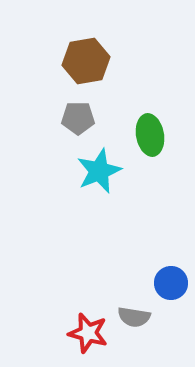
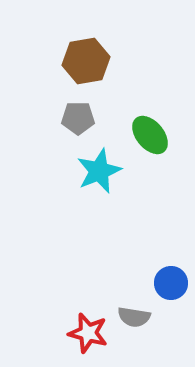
green ellipse: rotated 30 degrees counterclockwise
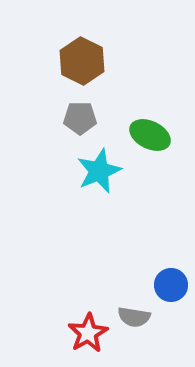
brown hexagon: moved 4 px left; rotated 24 degrees counterclockwise
gray pentagon: moved 2 px right
green ellipse: rotated 24 degrees counterclockwise
blue circle: moved 2 px down
red star: rotated 27 degrees clockwise
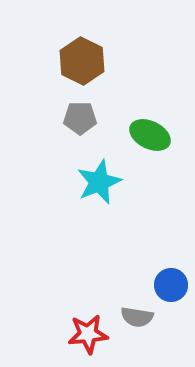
cyan star: moved 11 px down
gray semicircle: moved 3 px right
red star: moved 1 px down; rotated 24 degrees clockwise
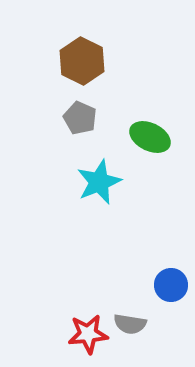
gray pentagon: rotated 24 degrees clockwise
green ellipse: moved 2 px down
gray semicircle: moved 7 px left, 7 px down
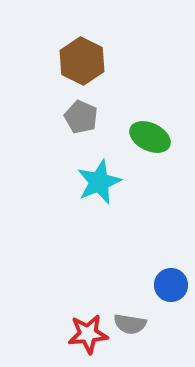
gray pentagon: moved 1 px right, 1 px up
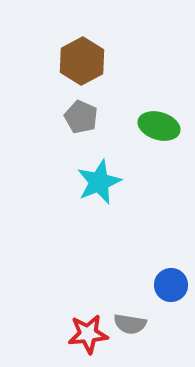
brown hexagon: rotated 6 degrees clockwise
green ellipse: moved 9 px right, 11 px up; rotated 9 degrees counterclockwise
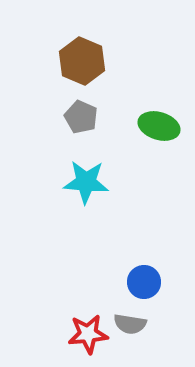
brown hexagon: rotated 9 degrees counterclockwise
cyan star: moved 13 px left; rotated 27 degrees clockwise
blue circle: moved 27 px left, 3 px up
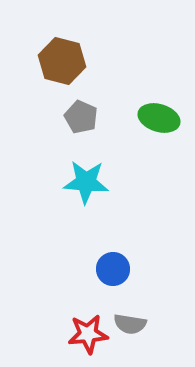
brown hexagon: moved 20 px left; rotated 9 degrees counterclockwise
green ellipse: moved 8 px up
blue circle: moved 31 px left, 13 px up
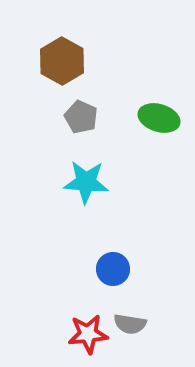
brown hexagon: rotated 15 degrees clockwise
